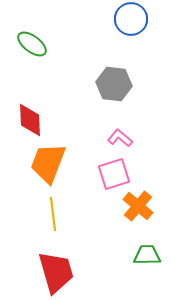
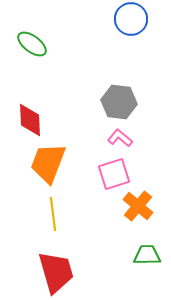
gray hexagon: moved 5 px right, 18 px down
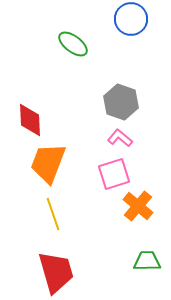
green ellipse: moved 41 px right
gray hexagon: moved 2 px right; rotated 12 degrees clockwise
yellow line: rotated 12 degrees counterclockwise
green trapezoid: moved 6 px down
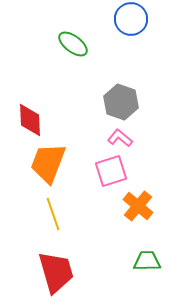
pink square: moved 3 px left, 3 px up
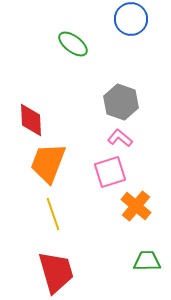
red diamond: moved 1 px right
pink square: moved 1 px left, 1 px down
orange cross: moved 2 px left
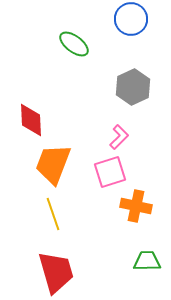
green ellipse: moved 1 px right
gray hexagon: moved 12 px right, 15 px up; rotated 16 degrees clockwise
pink L-shape: moved 1 px left, 1 px up; rotated 95 degrees clockwise
orange trapezoid: moved 5 px right, 1 px down
orange cross: rotated 28 degrees counterclockwise
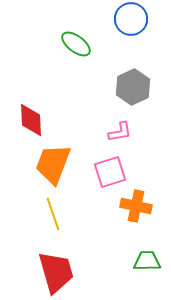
green ellipse: moved 2 px right
pink L-shape: moved 1 px right, 5 px up; rotated 35 degrees clockwise
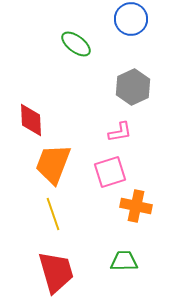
green trapezoid: moved 23 px left
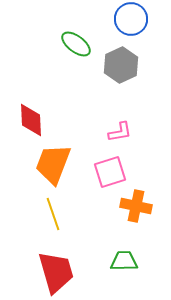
gray hexagon: moved 12 px left, 22 px up
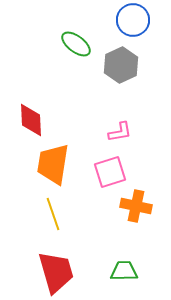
blue circle: moved 2 px right, 1 px down
orange trapezoid: rotated 12 degrees counterclockwise
green trapezoid: moved 10 px down
